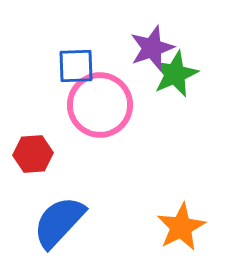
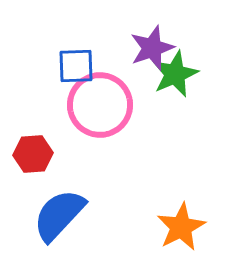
blue semicircle: moved 7 px up
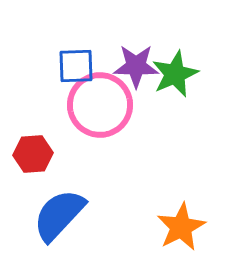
purple star: moved 16 px left, 18 px down; rotated 21 degrees clockwise
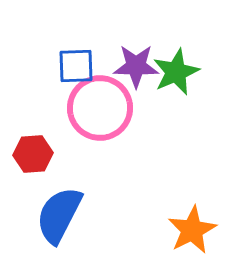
green star: moved 1 px right, 2 px up
pink circle: moved 3 px down
blue semicircle: rotated 16 degrees counterclockwise
orange star: moved 11 px right, 3 px down
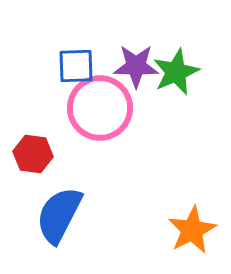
red hexagon: rotated 12 degrees clockwise
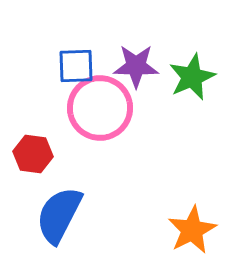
green star: moved 16 px right, 5 px down
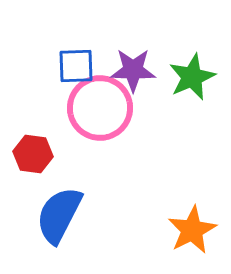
purple star: moved 3 px left, 4 px down
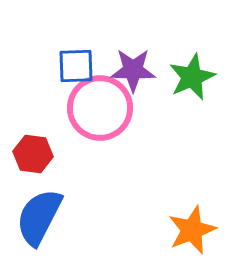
blue semicircle: moved 20 px left, 2 px down
orange star: rotated 6 degrees clockwise
